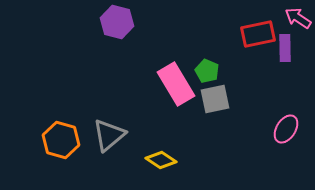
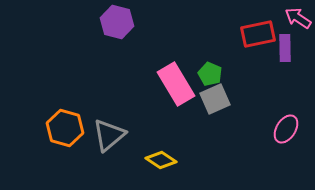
green pentagon: moved 3 px right, 3 px down
gray square: rotated 12 degrees counterclockwise
orange hexagon: moved 4 px right, 12 px up
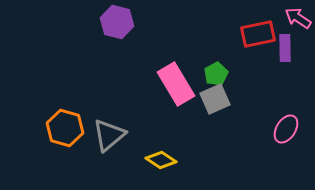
green pentagon: moved 6 px right; rotated 20 degrees clockwise
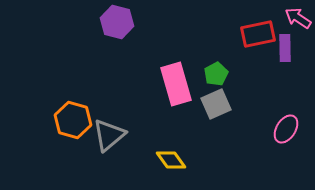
pink rectangle: rotated 15 degrees clockwise
gray square: moved 1 px right, 5 px down
orange hexagon: moved 8 px right, 8 px up
yellow diamond: moved 10 px right; rotated 20 degrees clockwise
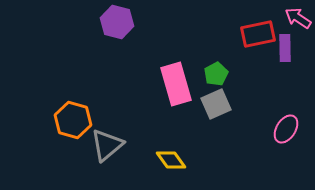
gray triangle: moved 2 px left, 10 px down
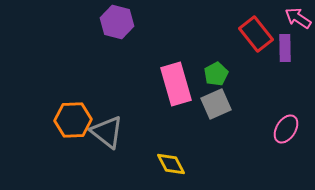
red rectangle: moved 2 px left; rotated 64 degrees clockwise
orange hexagon: rotated 18 degrees counterclockwise
gray triangle: moved 13 px up; rotated 42 degrees counterclockwise
yellow diamond: moved 4 px down; rotated 8 degrees clockwise
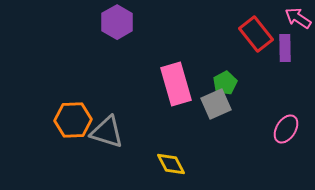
purple hexagon: rotated 16 degrees clockwise
green pentagon: moved 9 px right, 9 px down
gray triangle: rotated 21 degrees counterclockwise
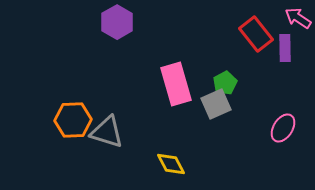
pink ellipse: moved 3 px left, 1 px up
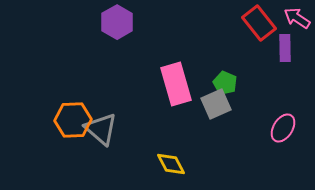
pink arrow: moved 1 px left
red rectangle: moved 3 px right, 11 px up
green pentagon: rotated 20 degrees counterclockwise
gray triangle: moved 6 px left, 3 px up; rotated 24 degrees clockwise
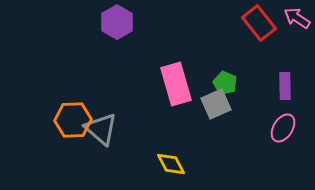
purple rectangle: moved 38 px down
